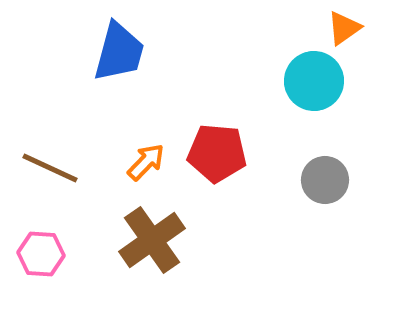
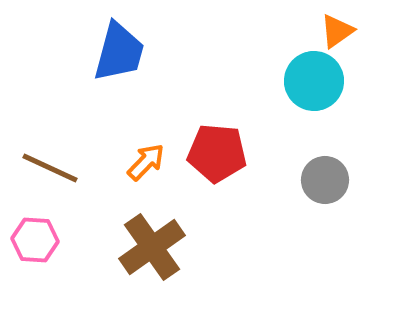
orange triangle: moved 7 px left, 3 px down
brown cross: moved 7 px down
pink hexagon: moved 6 px left, 14 px up
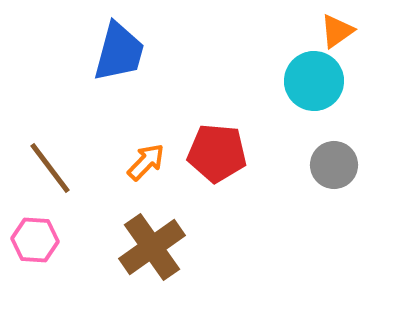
brown line: rotated 28 degrees clockwise
gray circle: moved 9 px right, 15 px up
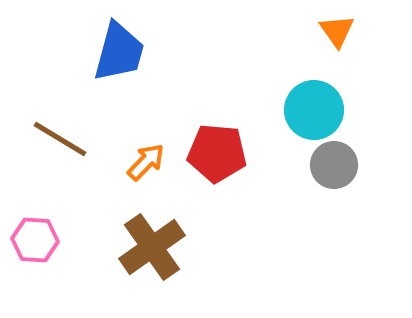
orange triangle: rotated 30 degrees counterclockwise
cyan circle: moved 29 px down
brown line: moved 10 px right, 29 px up; rotated 22 degrees counterclockwise
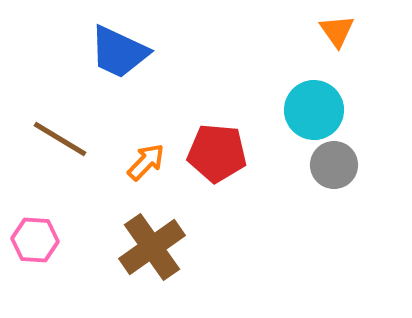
blue trapezoid: rotated 100 degrees clockwise
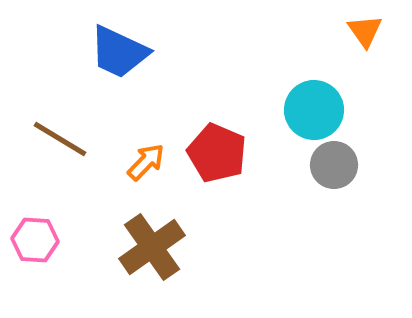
orange triangle: moved 28 px right
red pentagon: rotated 18 degrees clockwise
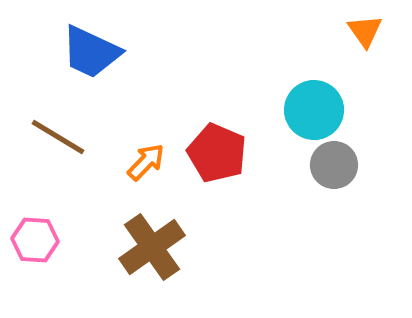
blue trapezoid: moved 28 px left
brown line: moved 2 px left, 2 px up
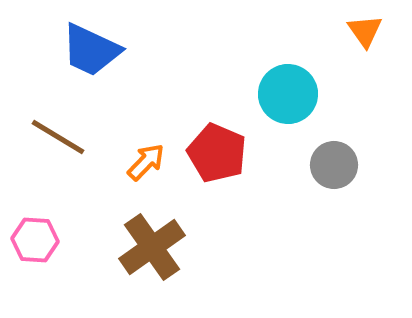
blue trapezoid: moved 2 px up
cyan circle: moved 26 px left, 16 px up
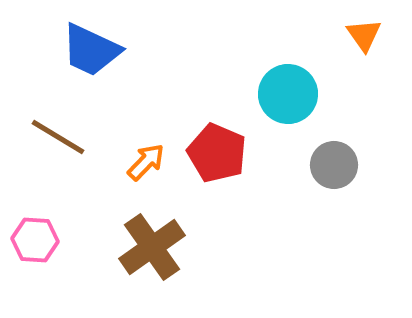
orange triangle: moved 1 px left, 4 px down
